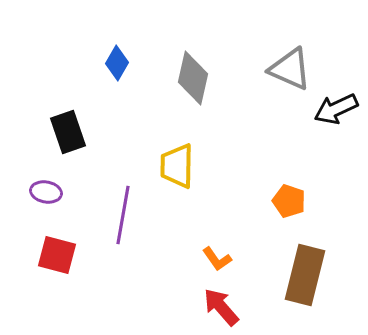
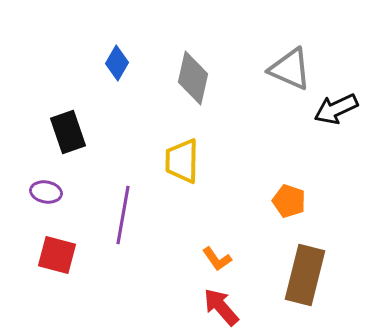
yellow trapezoid: moved 5 px right, 5 px up
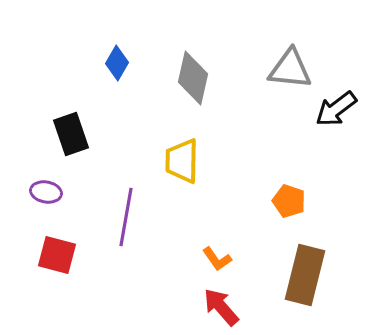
gray triangle: rotated 18 degrees counterclockwise
black arrow: rotated 12 degrees counterclockwise
black rectangle: moved 3 px right, 2 px down
purple line: moved 3 px right, 2 px down
